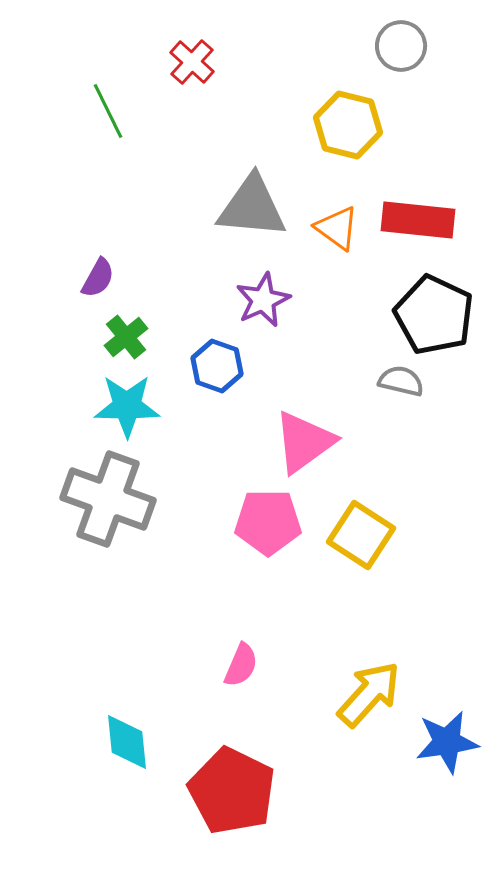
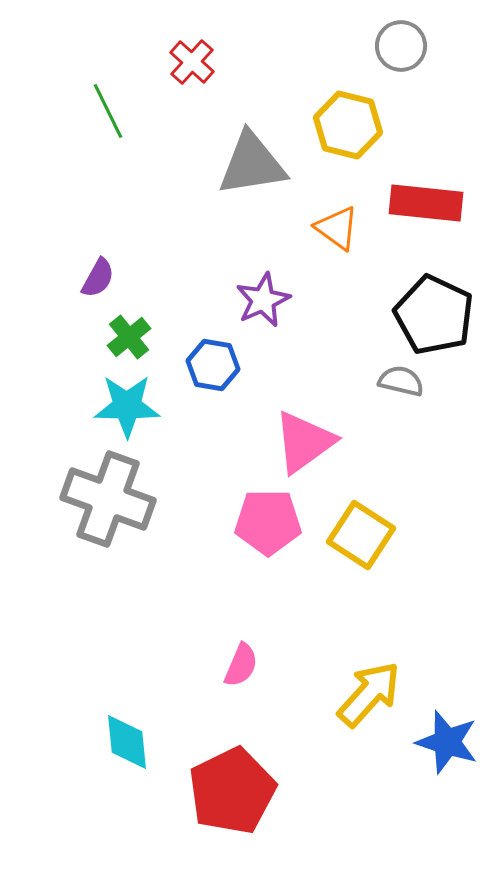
gray triangle: moved 43 px up; rotated 14 degrees counterclockwise
red rectangle: moved 8 px right, 17 px up
green cross: moved 3 px right
blue hexagon: moved 4 px left, 1 px up; rotated 9 degrees counterclockwise
blue star: rotated 26 degrees clockwise
red pentagon: rotated 20 degrees clockwise
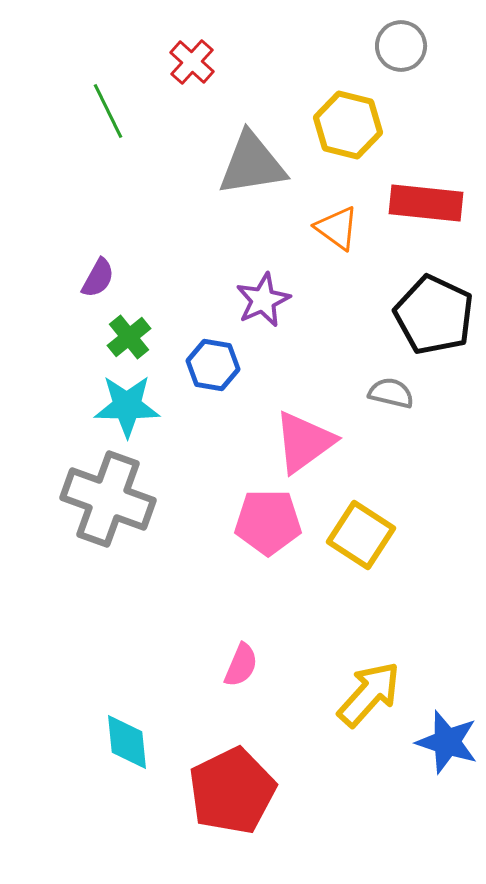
gray semicircle: moved 10 px left, 12 px down
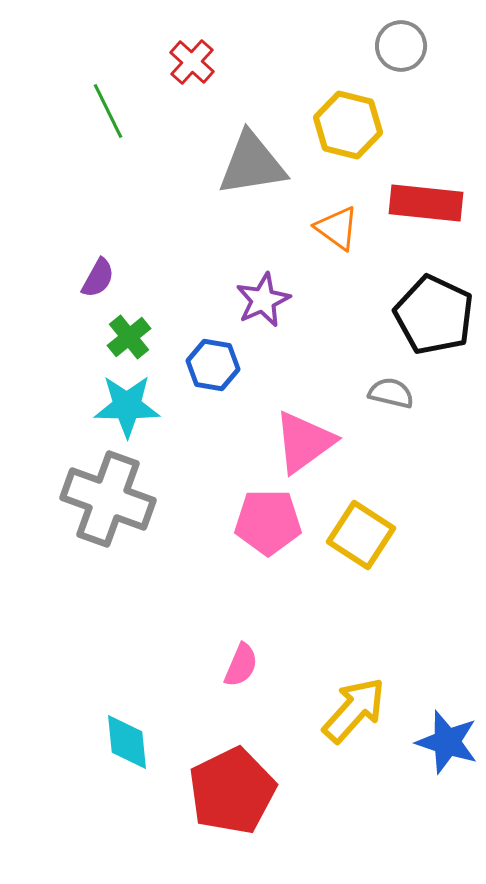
yellow arrow: moved 15 px left, 16 px down
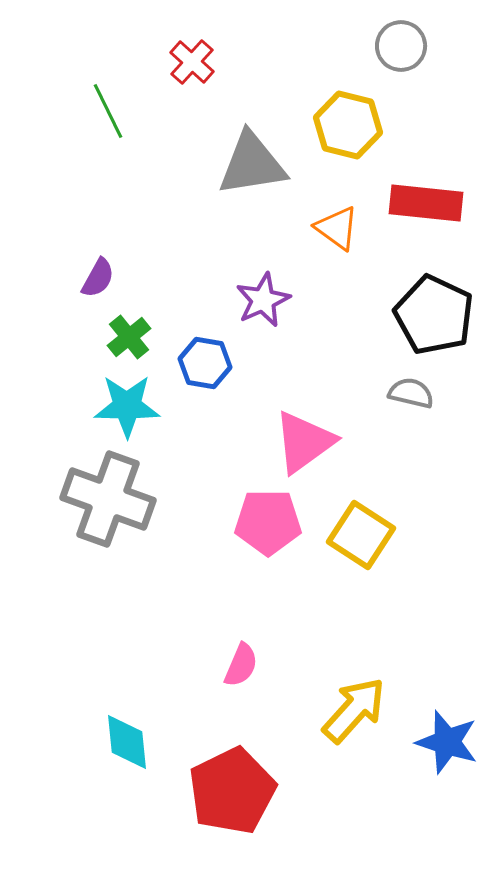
blue hexagon: moved 8 px left, 2 px up
gray semicircle: moved 20 px right
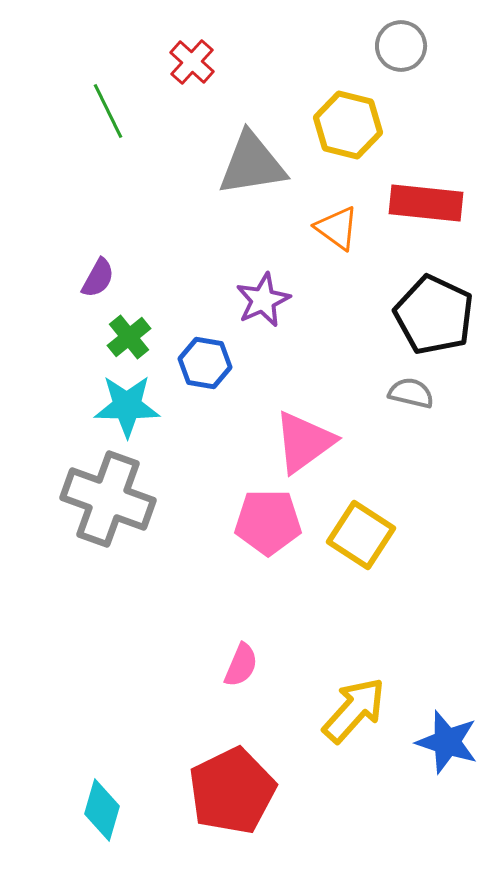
cyan diamond: moved 25 px left, 68 px down; rotated 22 degrees clockwise
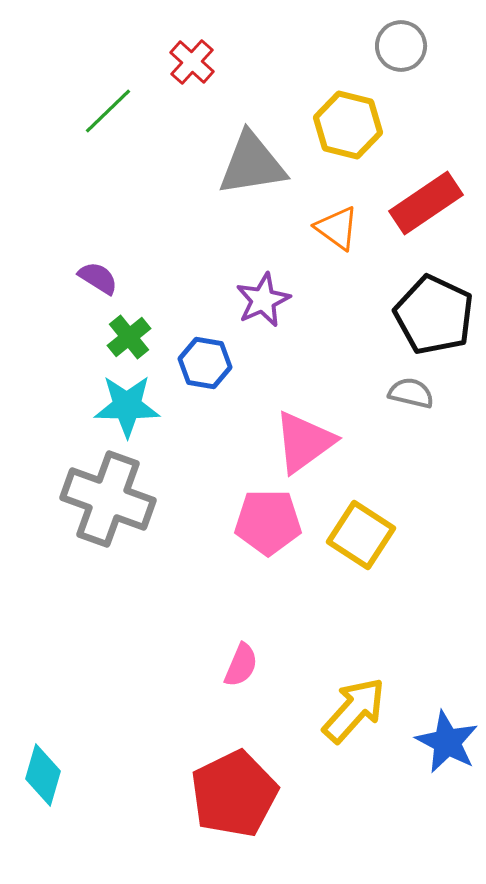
green line: rotated 72 degrees clockwise
red rectangle: rotated 40 degrees counterclockwise
purple semicircle: rotated 87 degrees counterclockwise
blue star: rotated 10 degrees clockwise
red pentagon: moved 2 px right, 3 px down
cyan diamond: moved 59 px left, 35 px up
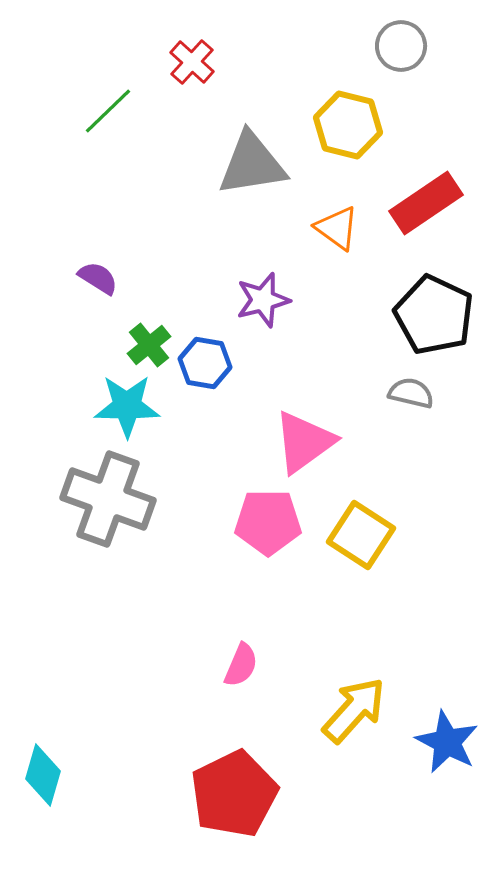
purple star: rotated 10 degrees clockwise
green cross: moved 20 px right, 8 px down
